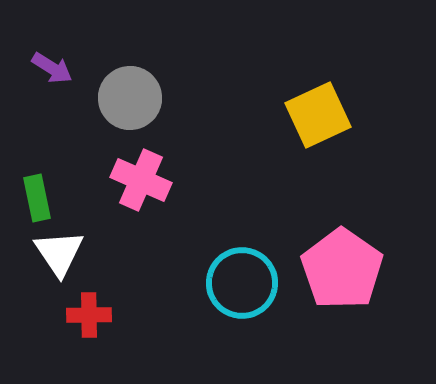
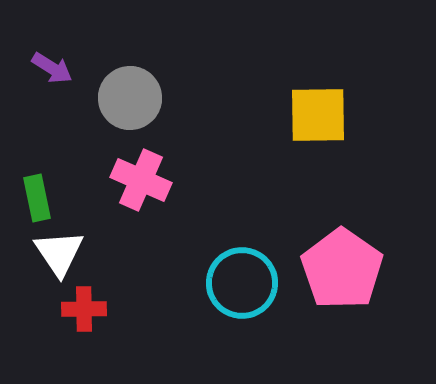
yellow square: rotated 24 degrees clockwise
red cross: moved 5 px left, 6 px up
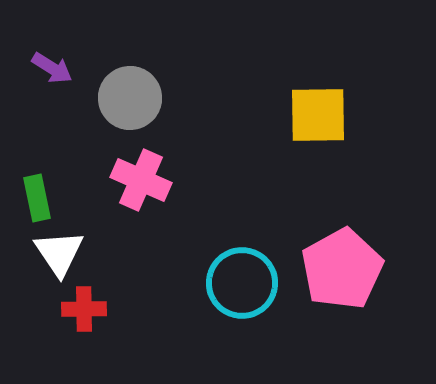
pink pentagon: rotated 8 degrees clockwise
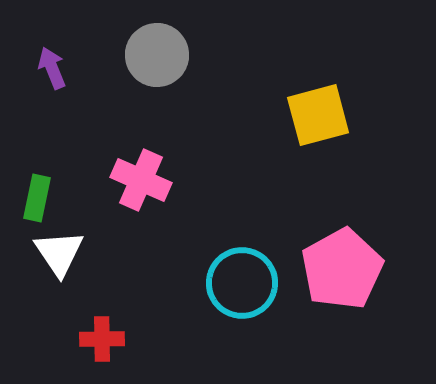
purple arrow: rotated 144 degrees counterclockwise
gray circle: moved 27 px right, 43 px up
yellow square: rotated 14 degrees counterclockwise
green rectangle: rotated 24 degrees clockwise
red cross: moved 18 px right, 30 px down
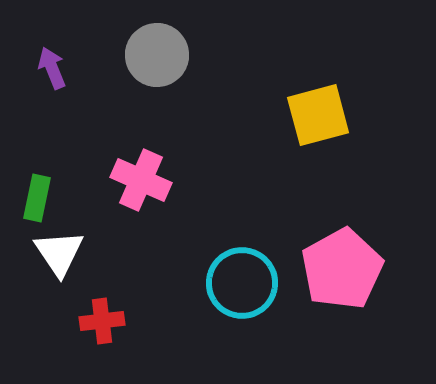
red cross: moved 18 px up; rotated 6 degrees counterclockwise
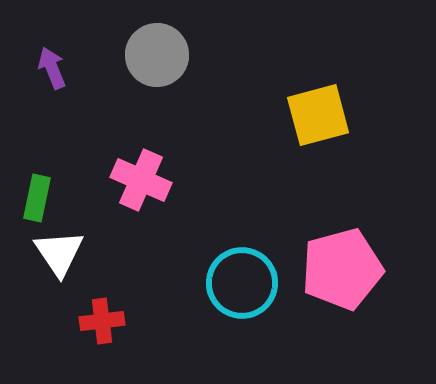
pink pentagon: rotated 14 degrees clockwise
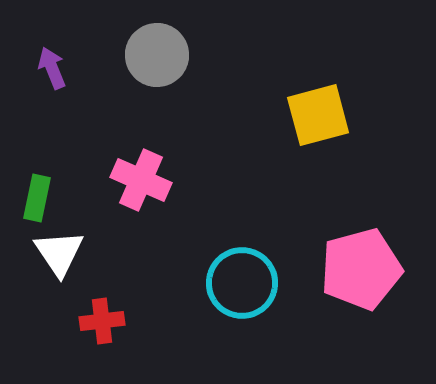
pink pentagon: moved 19 px right
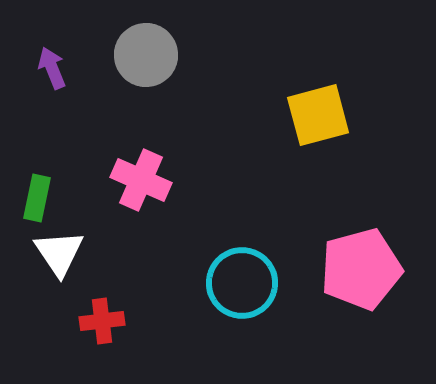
gray circle: moved 11 px left
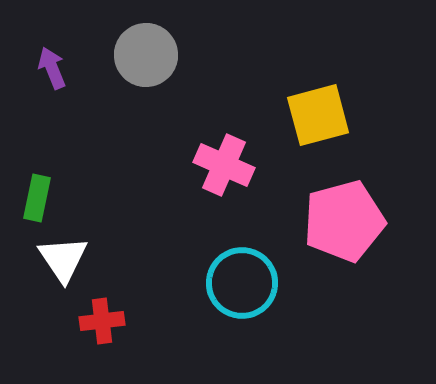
pink cross: moved 83 px right, 15 px up
white triangle: moved 4 px right, 6 px down
pink pentagon: moved 17 px left, 48 px up
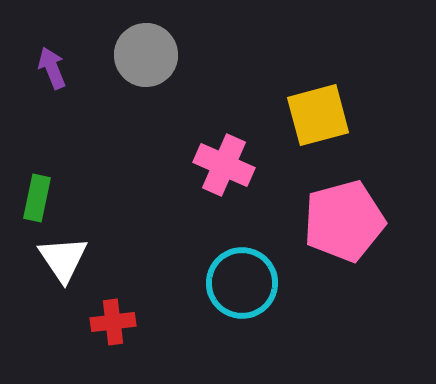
red cross: moved 11 px right, 1 px down
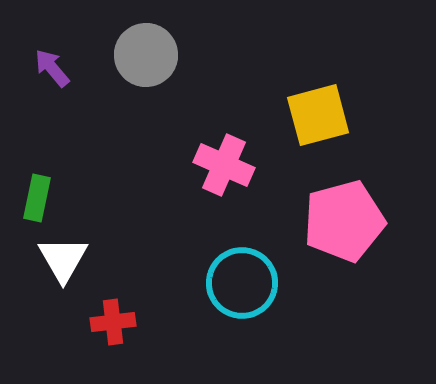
purple arrow: rotated 18 degrees counterclockwise
white triangle: rotated 4 degrees clockwise
